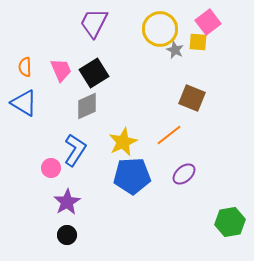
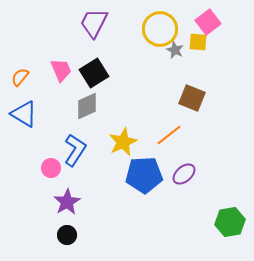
orange semicircle: moved 5 px left, 10 px down; rotated 42 degrees clockwise
blue triangle: moved 11 px down
blue pentagon: moved 12 px right, 1 px up
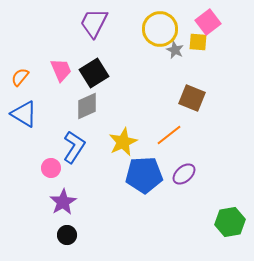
blue L-shape: moved 1 px left, 3 px up
purple star: moved 4 px left
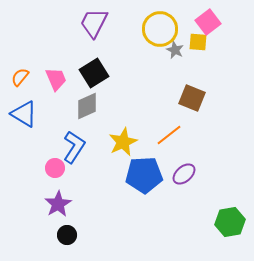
pink trapezoid: moved 5 px left, 9 px down
pink circle: moved 4 px right
purple star: moved 5 px left, 2 px down
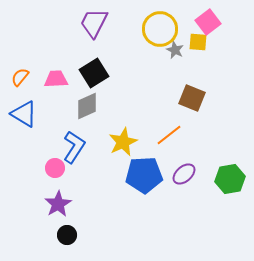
pink trapezoid: rotated 70 degrees counterclockwise
green hexagon: moved 43 px up
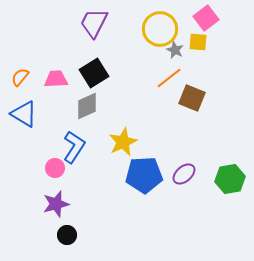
pink square: moved 2 px left, 4 px up
orange line: moved 57 px up
purple star: moved 2 px left; rotated 16 degrees clockwise
